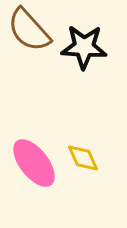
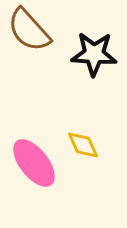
black star: moved 10 px right, 7 px down
yellow diamond: moved 13 px up
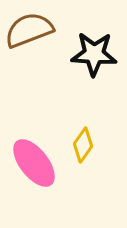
brown semicircle: rotated 111 degrees clockwise
yellow diamond: rotated 60 degrees clockwise
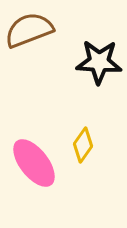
black star: moved 5 px right, 8 px down
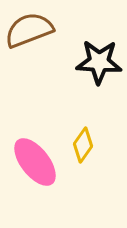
pink ellipse: moved 1 px right, 1 px up
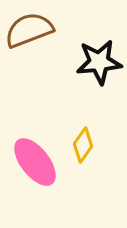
black star: rotated 9 degrees counterclockwise
